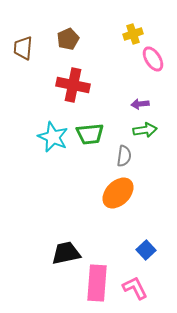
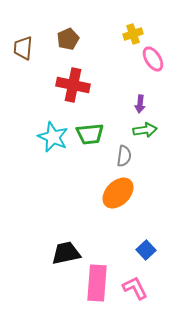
purple arrow: rotated 78 degrees counterclockwise
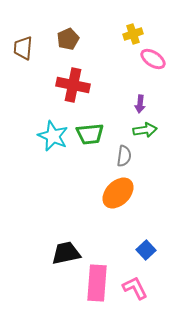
pink ellipse: rotated 25 degrees counterclockwise
cyan star: moved 1 px up
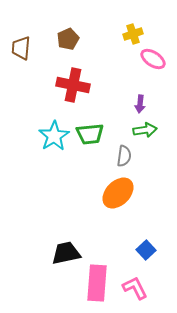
brown trapezoid: moved 2 px left
cyan star: moved 1 px right; rotated 16 degrees clockwise
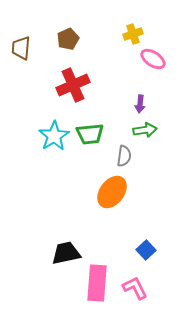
red cross: rotated 36 degrees counterclockwise
orange ellipse: moved 6 px left, 1 px up; rotated 8 degrees counterclockwise
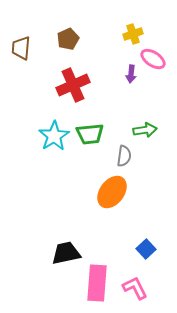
purple arrow: moved 9 px left, 30 px up
blue square: moved 1 px up
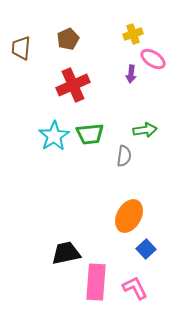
orange ellipse: moved 17 px right, 24 px down; rotated 8 degrees counterclockwise
pink rectangle: moved 1 px left, 1 px up
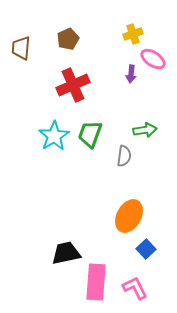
green trapezoid: rotated 116 degrees clockwise
